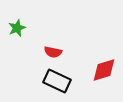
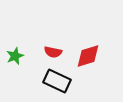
green star: moved 2 px left, 28 px down
red diamond: moved 16 px left, 14 px up
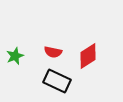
red diamond: rotated 16 degrees counterclockwise
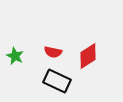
green star: rotated 24 degrees counterclockwise
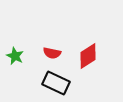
red semicircle: moved 1 px left, 1 px down
black rectangle: moved 1 px left, 2 px down
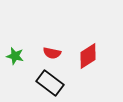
green star: rotated 12 degrees counterclockwise
black rectangle: moved 6 px left; rotated 12 degrees clockwise
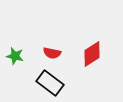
red diamond: moved 4 px right, 2 px up
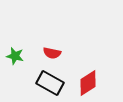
red diamond: moved 4 px left, 29 px down
black rectangle: rotated 8 degrees counterclockwise
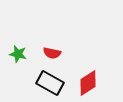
green star: moved 3 px right, 2 px up
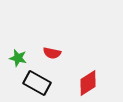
green star: moved 4 px down
black rectangle: moved 13 px left
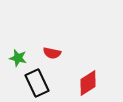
black rectangle: rotated 36 degrees clockwise
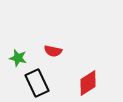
red semicircle: moved 1 px right, 2 px up
